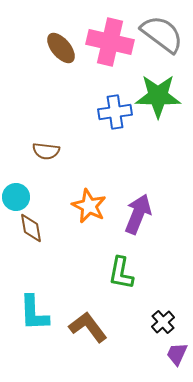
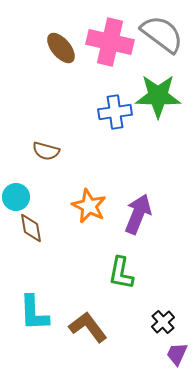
brown semicircle: rotated 8 degrees clockwise
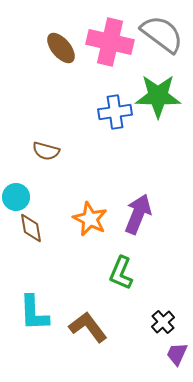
orange star: moved 1 px right, 13 px down
green L-shape: rotated 12 degrees clockwise
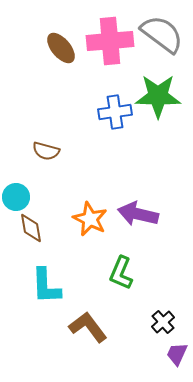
pink cross: moved 1 px up; rotated 18 degrees counterclockwise
purple arrow: rotated 99 degrees counterclockwise
cyan L-shape: moved 12 px right, 27 px up
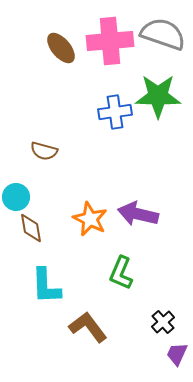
gray semicircle: moved 1 px right; rotated 18 degrees counterclockwise
brown semicircle: moved 2 px left
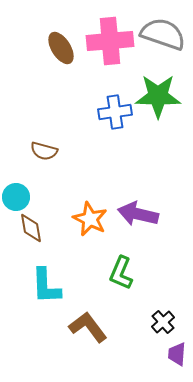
brown ellipse: rotated 8 degrees clockwise
purple trapezoid: rotated 20 degrees counterclockwise
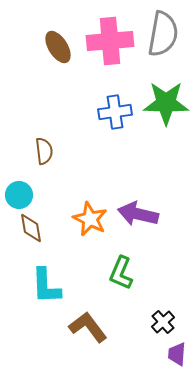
gray semicircle: rotated 81 degrees clockwise
brown ellipse: moved 3 px left, 1 px up
green star: moved 8 px right, 7 px down
brown semicircle: rotated 112 degrees counterclockwise
cyan circle: moved 3 px right, 2 px up
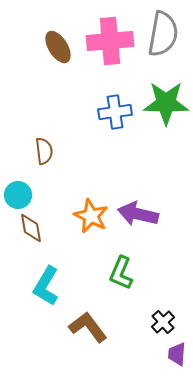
cyan circle: moved 1 px left
orange star: moved 1 px right, 3 px up
cyan L-shape: rotated 33 degrees clockwise
